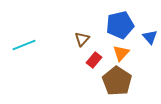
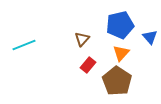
red rectangle: moved 6 px left, 5 px down
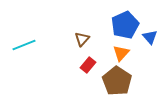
blue pentagon: moved 5 px right; rotated 12 degrees counterclockwise
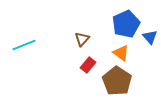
blue pentagon: moved 1 px right, 1 px up
orange triangle: rotated 36 degrees counterclockwise
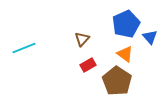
cyan line: moved 3 px down
orange triangle: moved 4 px right, 1 px down
red rectangle: rotated 21 degrees clockwise
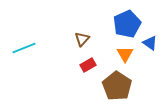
blue pentagon: moved 1 px right
blue triangle: moved 6 px down; rotated 14 degrees counterclockwise
orange triangle: rotated 24 degrees clockwise
brown pentagon: moved 5 px down
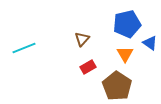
blue pentagon: rotated 12 degrees clockwise
red rectangle: moved 2 px down
